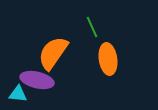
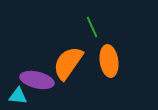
orange semicircle: moved 15 px right, 10 px down
orange ellipse: moved 1 px right, 2 px down
cyan triangle: moved 2 px down
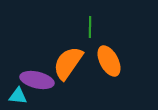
green line: moved 2 px left; rotated 25 degrees clockwise
orange ellipse: rotated 20 degrees counterclockwise
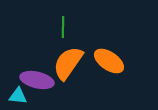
green line: moved 27 px left
orange ellipse: rotated 28 degrees counterclockwise
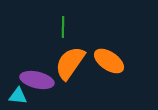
orange semicircle: moved 2 px right
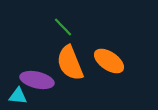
green line: rotated 45 degrees counterclockwise
orange semicircle: rotated 57 degrees counterclockwise
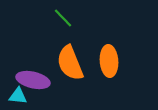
green line: moved 9 px up
orange ellipse: rotated 52 degrees clockwise
purple ellipse: moved 4 px left
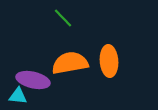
orange semicircle: rotated 102 degrees clockwise
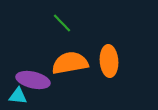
green line: moved 1 px left, 5 px down
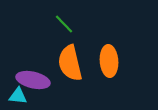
green line: moved 2 px right, 1 px down
orange semicircle: rotated 93 degrees counterclockwise
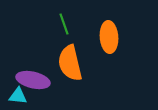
green line: rotated 25 degrees clockwise
orange ellipse: moved 24 px up
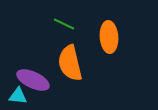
green line: rotated 45 degrees counterclockwise
purple ellipse: rotated 12 degrees clockwise
